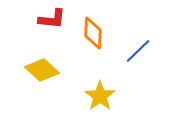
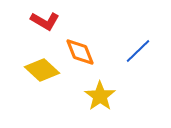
red L-shape: moved 7 px left, 2 px down; rotated 24 degrees clockwise
orange diamond: moved 13 px left, 19 px down; rotated 24 degrees counterclockwise
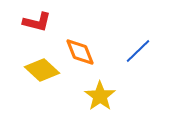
red L-shape: moved 8 px left, 1 px down; rotated 16 degrees counterclockwise
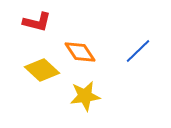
orange diamond: rotated 12 degrees counterclockwise
yellow star: moved 15 px left; rotated 28 degrees clockwise
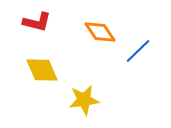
orange diamond: moved 20 px right, 20 px up
yellow diamond: rotated 24 degrees clockwise
yellow star: moved 1 px left, 4 px down
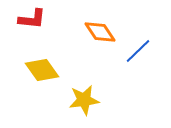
red L-shape: moved 5 px left, 3 px up; rotated 8 degrees counterclockwise
yellow diamond: rotated 12 degrees counterclockwise
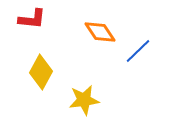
yellow diamond: moved 1 px left, 2 px down; rotated 64 degrees clockwise
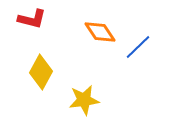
red L-shape: rotated 8 degrees clockwise
blue line: moved 4 px up
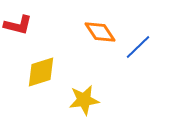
red L-shape: moved 14 px left, 6 px down
yellow diamond: rotated 44 degrees clockwise
